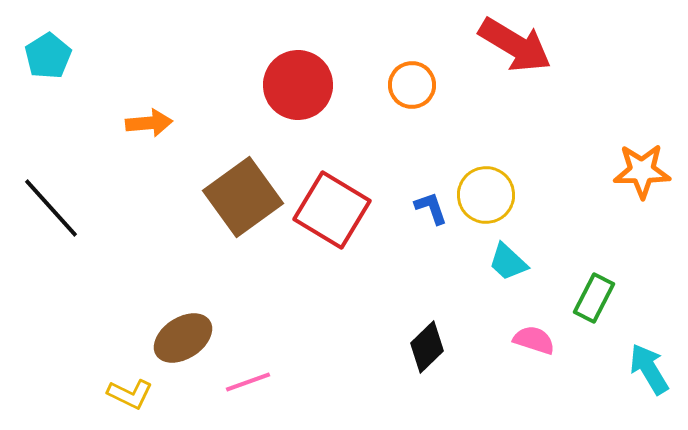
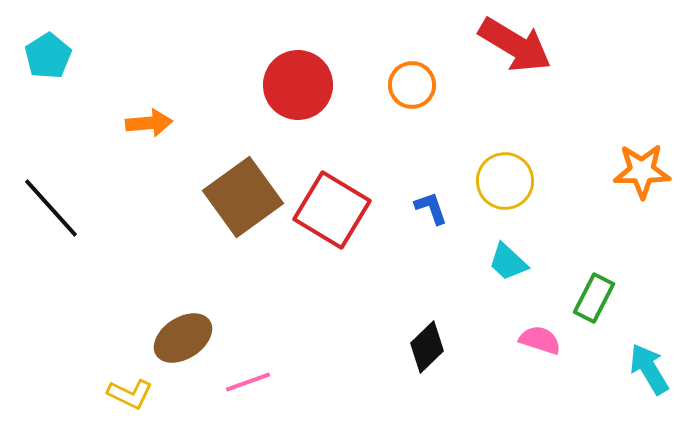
yellow circle: moved 19 px right, 14 px up
pink semicircle: moved 6 px right
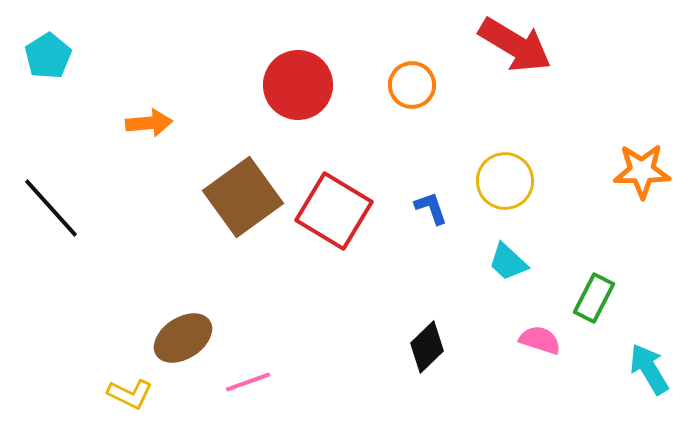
red square: moved 2 px right, 1 px down
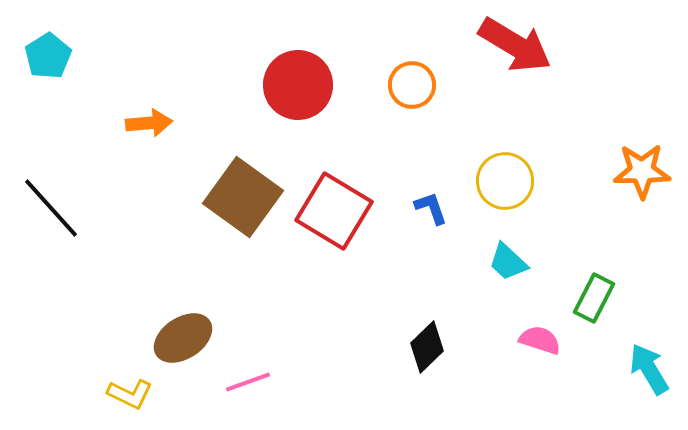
brown square: rotated 18 degrees counterclockwise
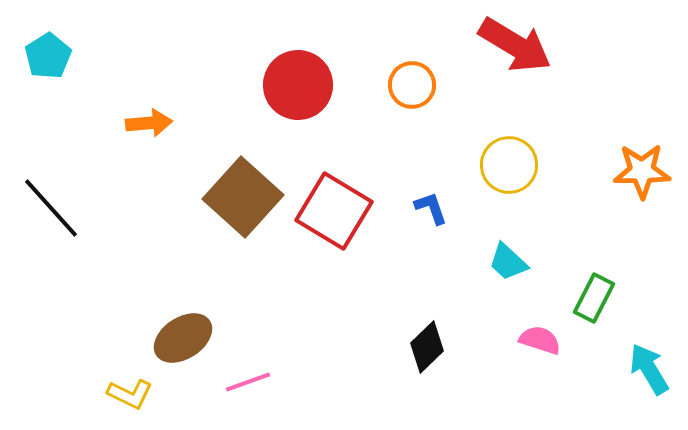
yellow circle: moved 4 px right, 16 px up
brown square: rotated 6 degrees clockwise
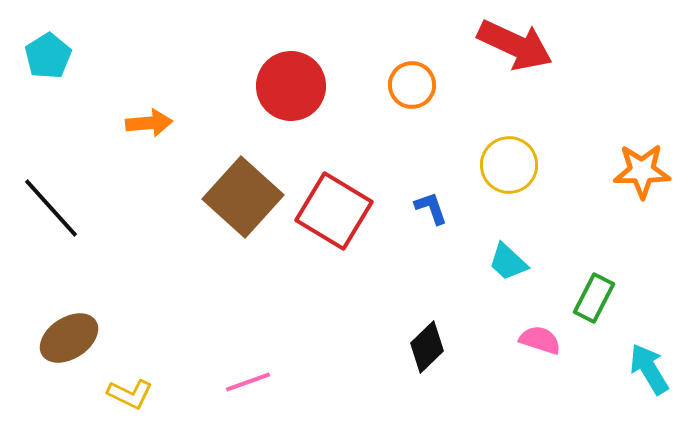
red arrow: rotated 6 degrees counterclockwise
red circle: moved 7 px left, 1 px down
brown ellipse: moved 114 px left
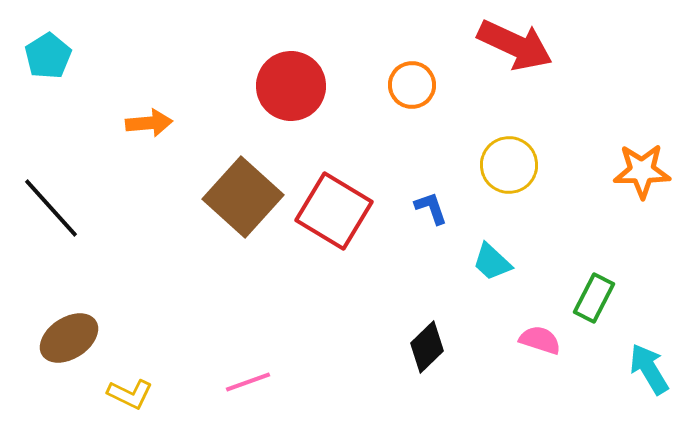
cyan trapezoid: moved 16 px left
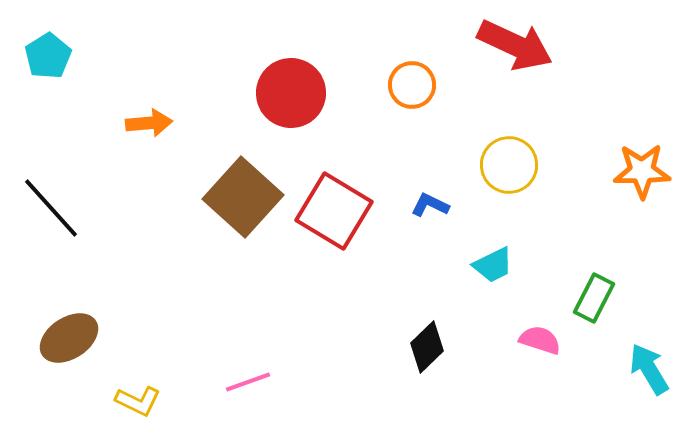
red circle: moved 7 px down
blue L-shape: moved 1 px left, 3 px up; rotated 45 degrees counterclockwise
cyan trapezoid: moved 1 px right, 3 px down; rotated 69 degrees counterclockwise
yellow L-shape: moved 8 px right, 7 px down
